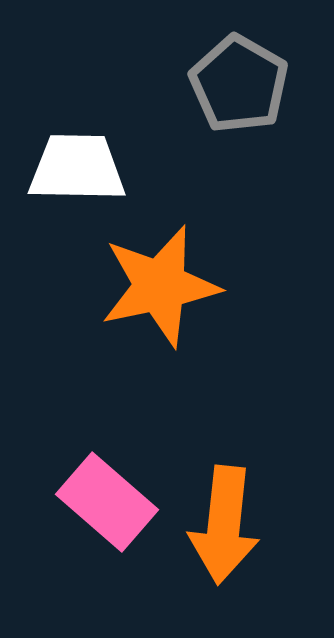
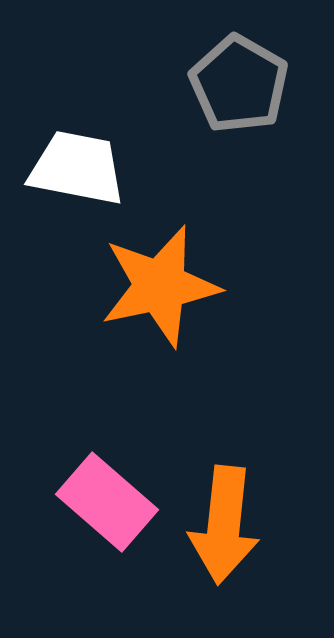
white trapezoid: rotated 10 degrees clockwise
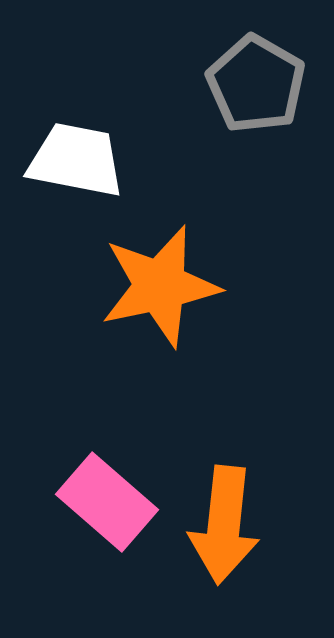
gray pentagon: moved 17 px right
white trapezoid: moved 1 px left, 8 px up
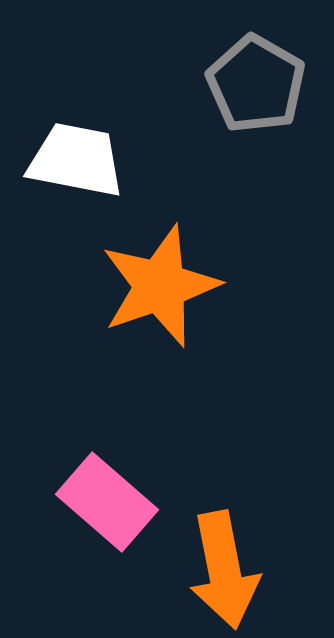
orange star: rotated 7 degrees counterclockwise
orange arrow: moved 45 px down; rotated 17 degrees counterclockwise
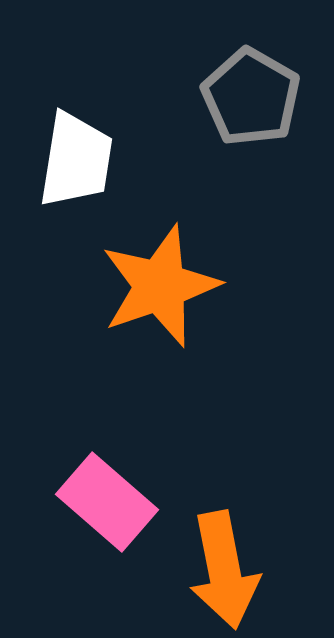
gray pentagon: moved 5 px left, 13 px down
white trapezoid: rotated 88 degrees clockwise
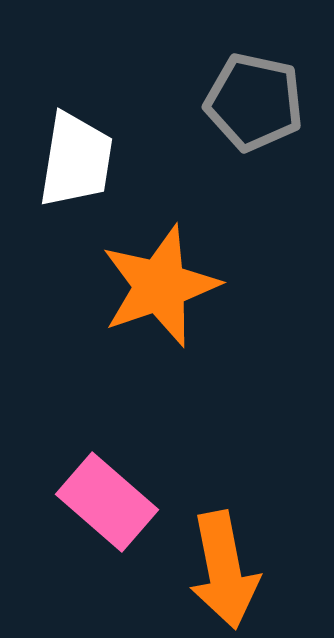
gray pentagon: moved 3 px right, 5 px down; rotated 18 degrees counterclockwise
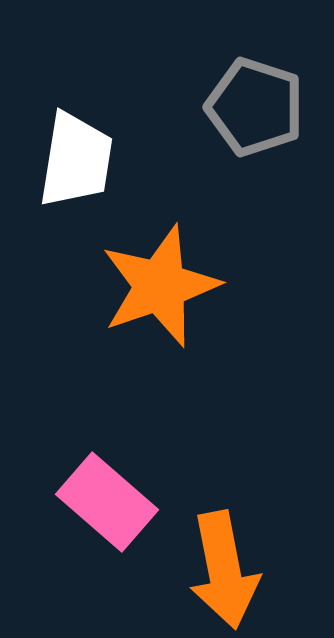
gray pentagon: moved 1 px right, 5 px down; rotated 6 degrees clockwise
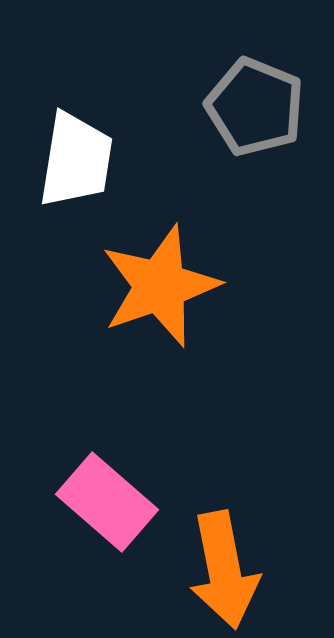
gray pentagon: rotated 4 degrees clockwise
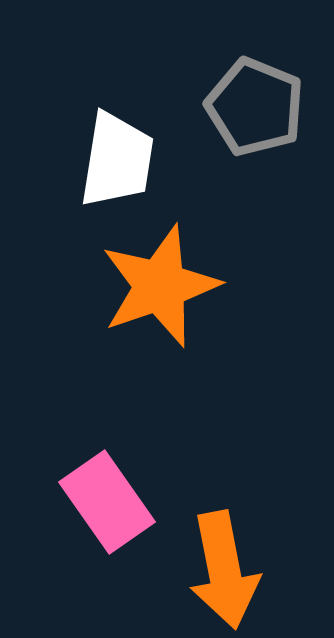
white trapezoid: moved 41 px right
pink rectangle: rotated 14 degrees clockwise
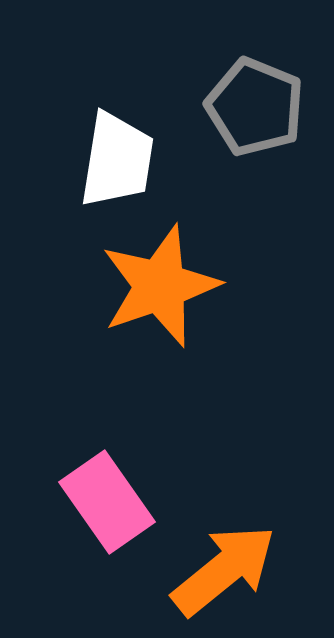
orange arrow: rotated 118 degrees counterclockwise
